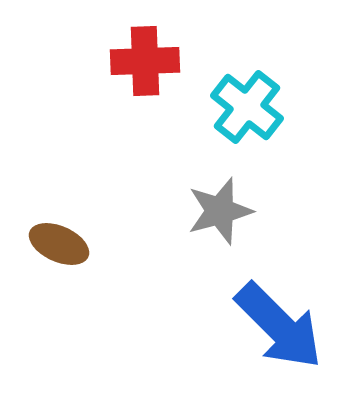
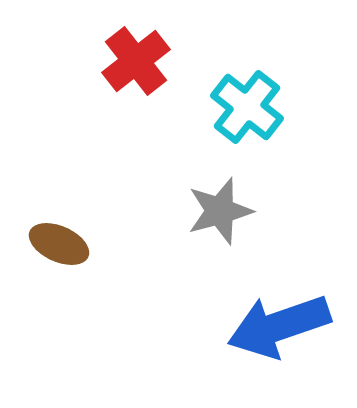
red cross: moved 9 px left; rotated 36 degrees counterclockwise
blue arrow: rotated 116 degrees clockwise
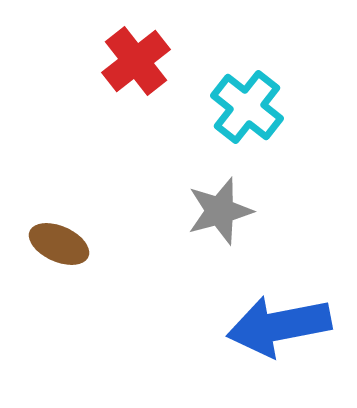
blue arrow: rotated 8 degrees clockwise
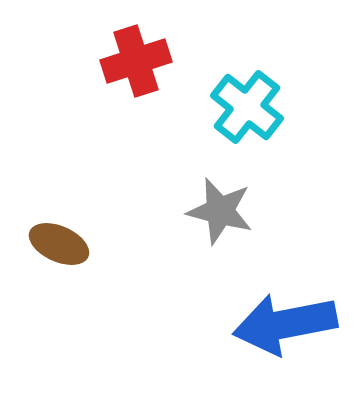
red cross: rotated 20 degrees clockwise
gray star: rotated 30 degrees clockwise
blue arrow: moved 6 px right, 2 px up
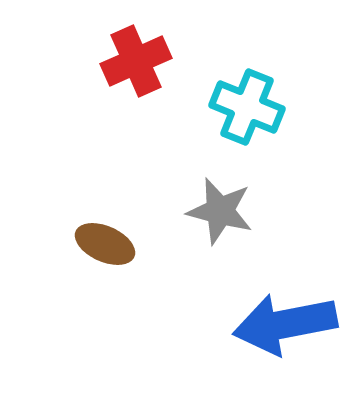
red cross: rotated 6 degrees counterclockwise
cyan cross: rotated 16 degrees counterclockwise
brown ellipse: moved 46 px right
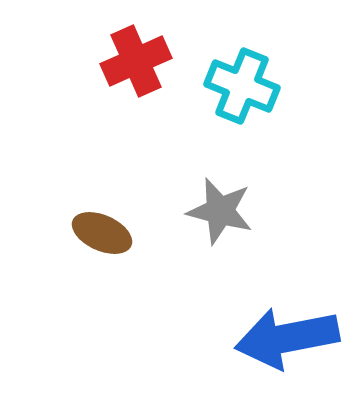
cyan cross: moved 5 px left, 21 px up
brown ellipse: moved 3 px left, 11 px up
blue arrow: moved 2 px right, 14 px down
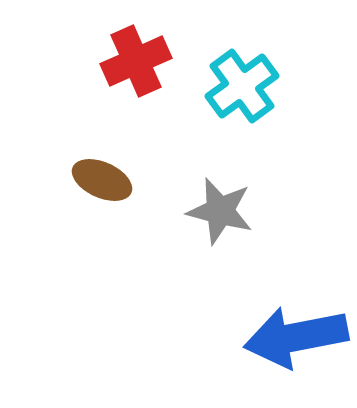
cyan cross: rotated 32 degrees clockwise
brown ellipse: moved 53 px up
blue arrow: moved 9 px right, 1 px up
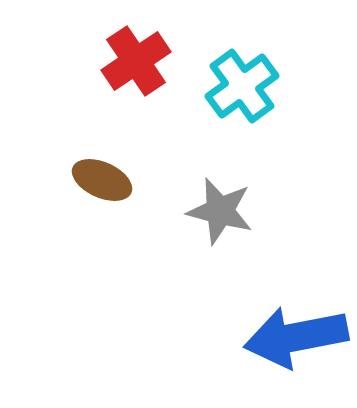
red cross: rotated 10 degrees counterclockwise
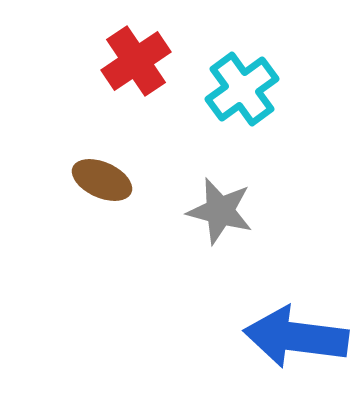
cyan cross: moved 3 px down
blue arrow: rotated 18 degrees clockwise
